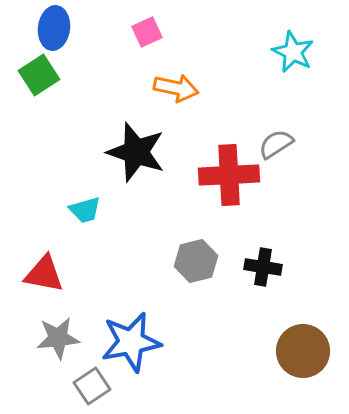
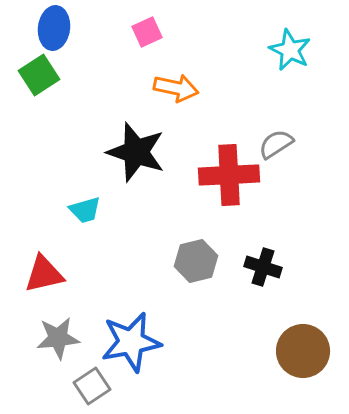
cyan star: moved 3 px left, 2 px up
black cross: rotated 9 degrees clockwise
red triangle: rotated 24 degrees counterclockwise
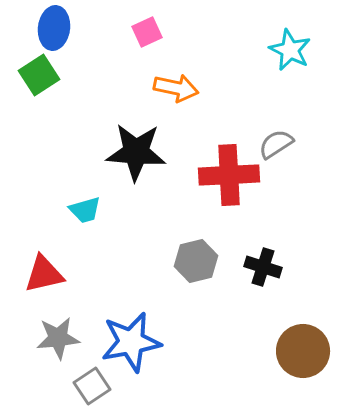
black star: rotated 14 degrees counterclockwise
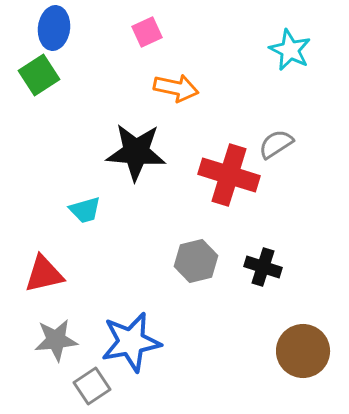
red cross: rotated 20 degrees clockwise
gray star: moved 2 px left, 2 px down
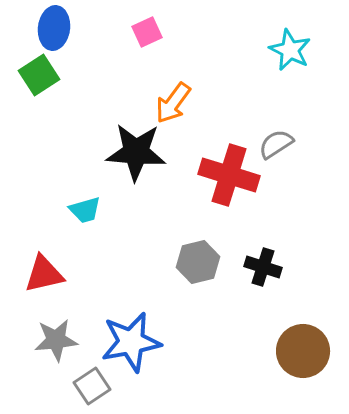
orange arrow: moved 3 px left, 15 px down; rotated 114 degrees clockwise
gray hexagon: moved 2 px right, 1 px down
